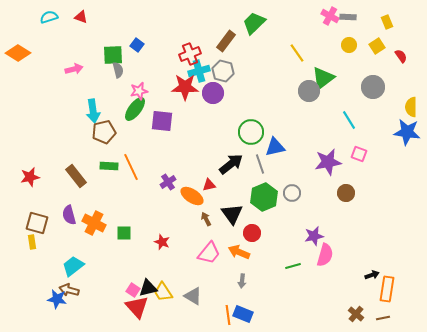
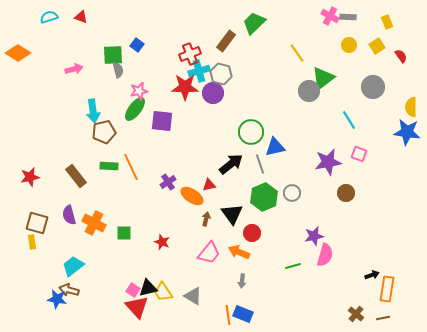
gray hexagon at (223, 71): moved 2 px left, 3 px down
brown arrow at (206, 219): rotated 40 degrees clockwise
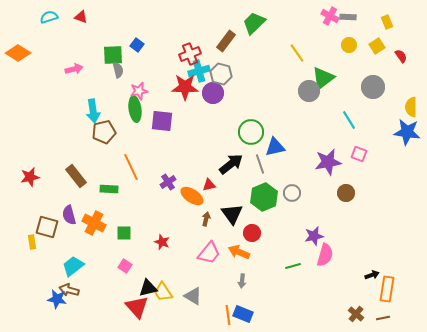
green ellipse at (135, 109): rotated 45 degrees counterclockwise
green rectangle at (109, 166): moved 23 px down
brown square at (37, 223): moved 10 px right, 4 px down
pink square at (133, 290): moved 8 px left, 24 px up
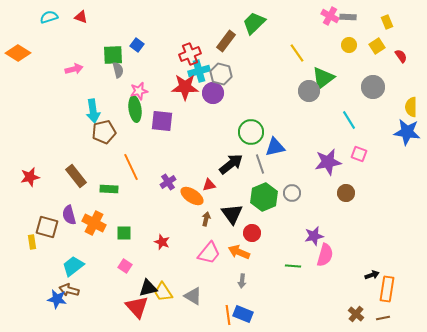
green line at (293, 266): rotated 21 degrees clockwise
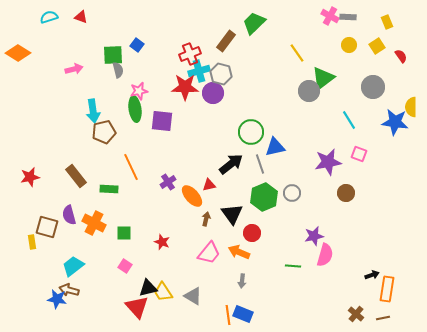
blue star at (407, 132): moved 12 px left, 10 px up
orange ellipse at (192, 196): rotated 15 degrees clockwise
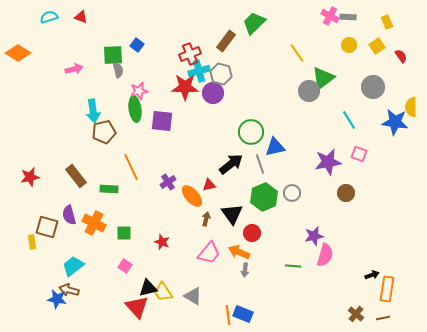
gray arrow at (242, 281): moved 3 px right, 11 px up
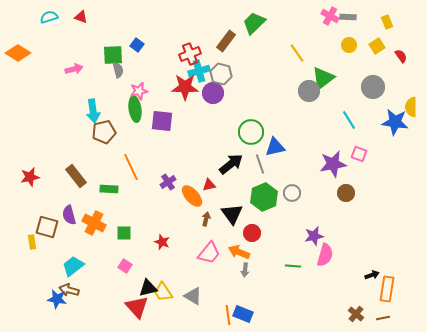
purple star at (328, 162): moved 5 px right, 2 px down
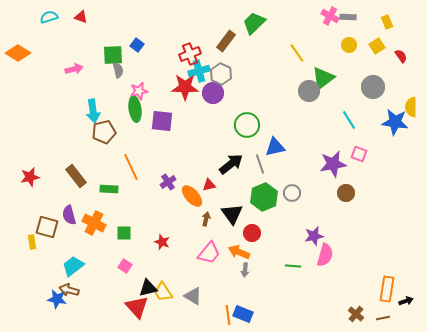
gray hexagon at (221, 74): rotated 10 degrees clockwise
green circle at (251, 132): moved 4 px left, 7 px up
black arrow at (372, 275): moved 34 px right, 26 px down
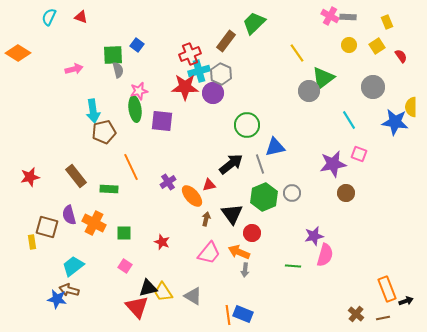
cyan semicircle at (49, 17): rotated 48 degrees counterclockwise
orange rectangle at (387, 289): rotated 30 degrees counterclockwise
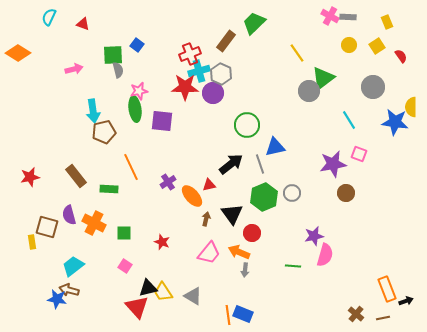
red triangle at (81, 17): moved 2 px right, 7 px down
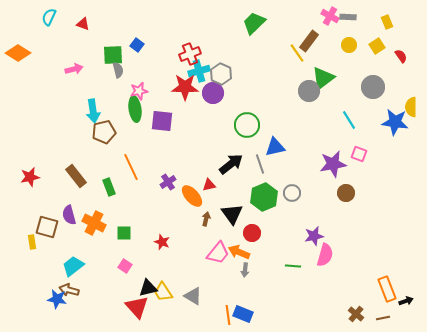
brown rectangle at (226, 41): moved 83 px right
green rectangle at (109, 189): moved 2 px up; rotated 66 degrees clockwise
pink trapezoid at (209, 253): moved 9 px right
